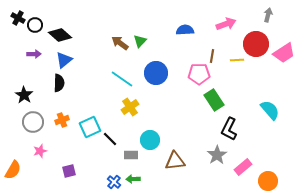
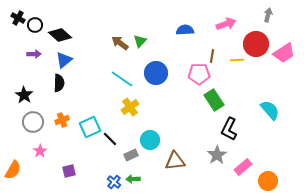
pink star: rotated 16 degrees counterclockwise
gray rectangle: rotated 24 degrees counterclockwise
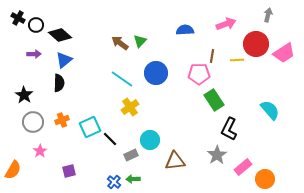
black circle: moved 1 px right
orange circle: moved 3 px left, 2 px up
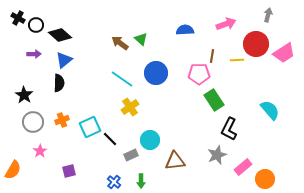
green triangle: moved 1 px right, 2 px up; rotated 32 degrees counterclockwise
gray star: rotated 12 degrees clockwise
green arrow: moved 8 px right, 2 px down; rotated 88 degrees counterclockwise
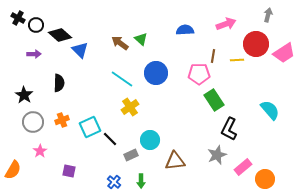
brown line: moved 1 px right
blue triangle: moved 16 px right, 10 px up; rotated 36 degrees counterclockwise
purple square: rotated 24 degrees clockwise
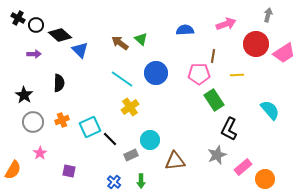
yellow line: moved 15 px down
pink star: moved 2 px down
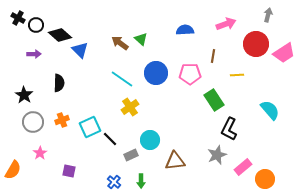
pink pentagon: moved 9 px left
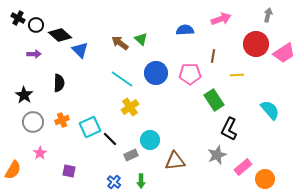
pink arrow: moved 5 px left, 5 px up
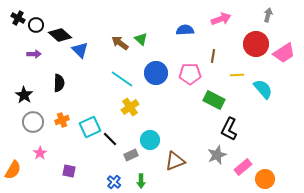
green rectangle: rotated 30 degrees counterclockwise
cyan semicircle: moved 7 px left, 21 px up
brown triangle: rotated 15 degrees counterclockwise
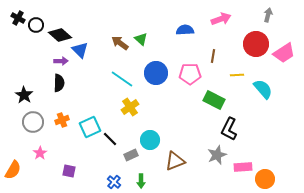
purple arrow: moved 27 px right, 7 px down
pink rectangle: rotated 36 degrees clockwise
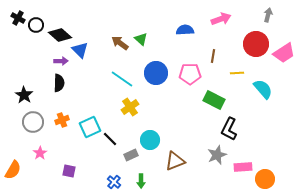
yellow line: moved 2 px up
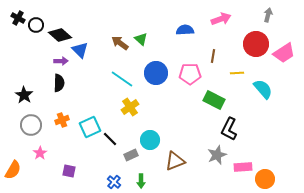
gray circle: moved 2 px left, 3 px down
